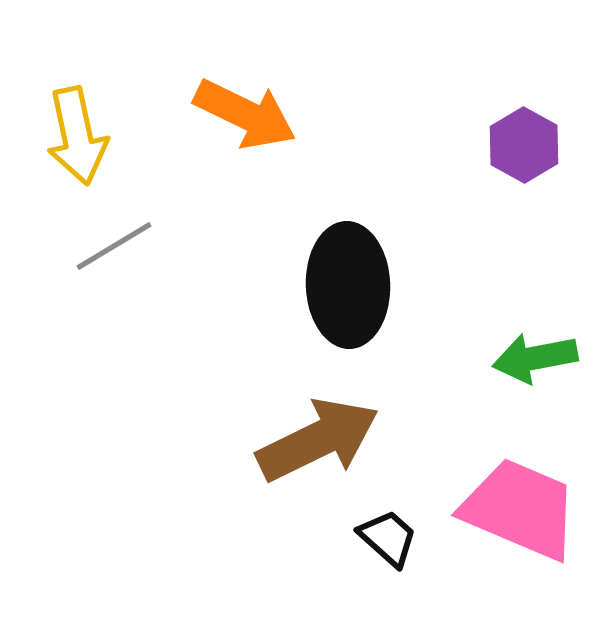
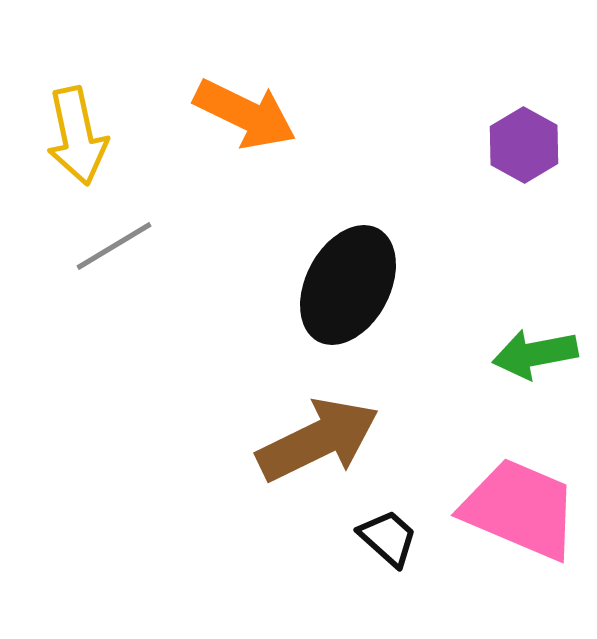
black ellipse: rotated 30 degrees clockwise
green arrow: moved 4 px up
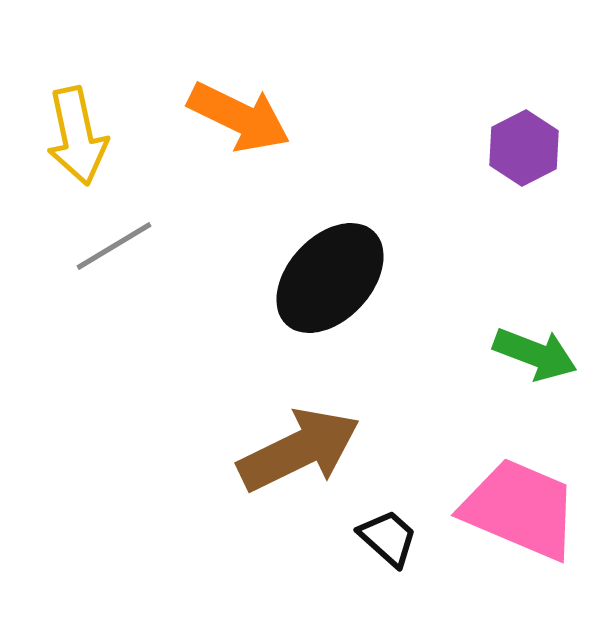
orange arrow: moved 6 px left, 3 px down
purple hexagon: moved 3 px down; rotated 4 degrees clockwise
black ellipse: moved 18 px left, 7 px up; rotated 15 degrees clockwise
green arrow: rotated 148 degrees counterclockwise
brown arrow: moved 19 px left, 10 px down
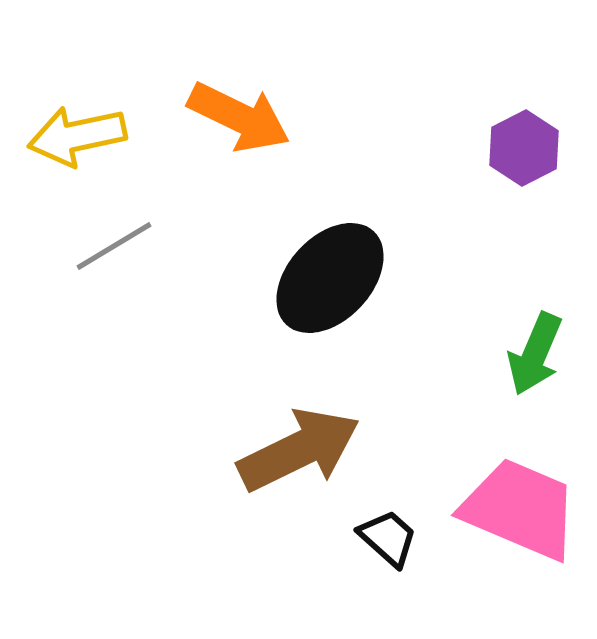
yellow arrow: rotated 90 degrees clockwise
green arrow: rotated 92 degrees clockwise
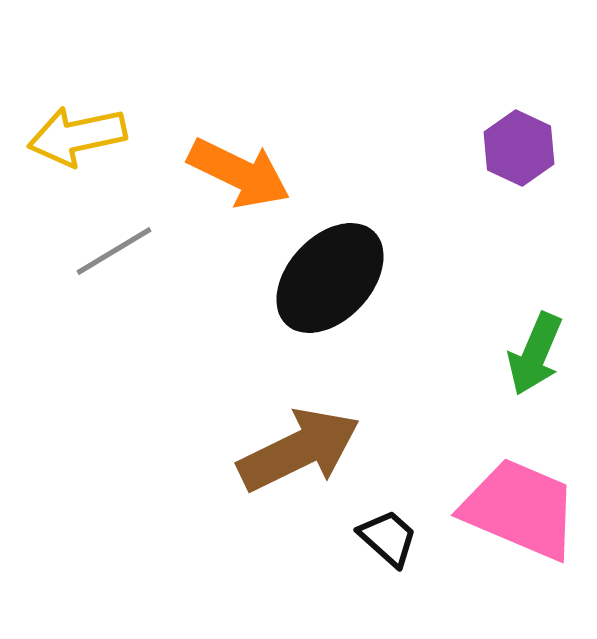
orange arrow: moved 56 px down
purple hexagon: moved 5 px left; rotated 8 degrees counterclockwise
gray line: moved 5 px down
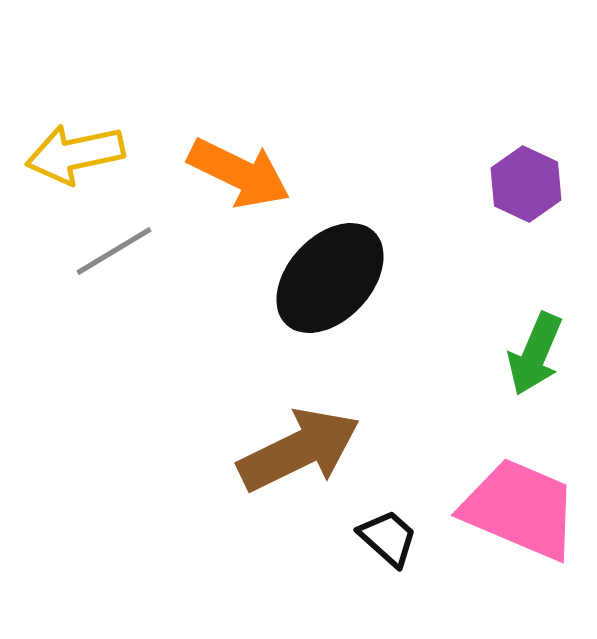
yellow arrow: moved 2 px left, 18 px down
purple hexagon: moved 7 px right, 36 px down
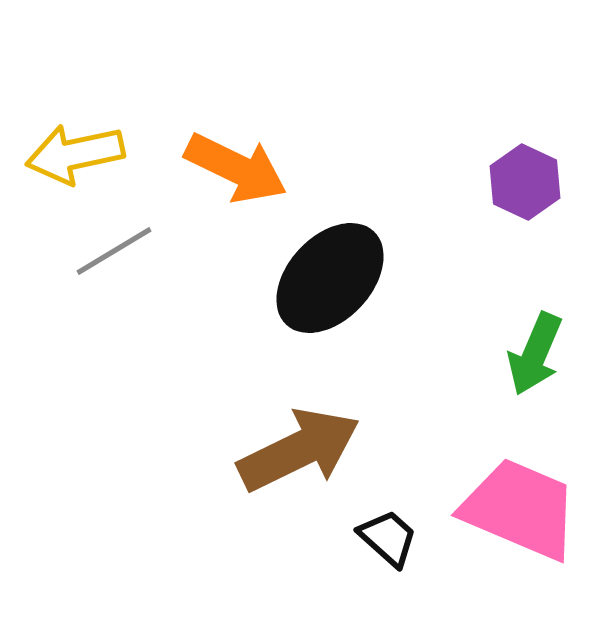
orange arrow: moved 3 px left, 5 px up
purple hexagon: moved 1 px left, 2 px up
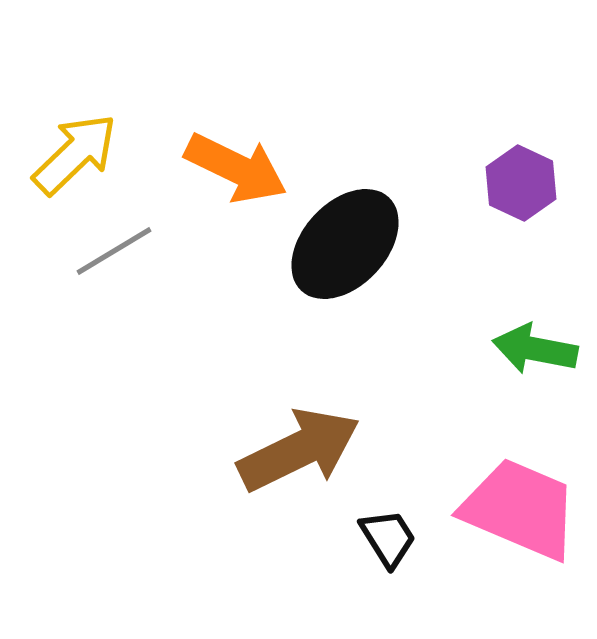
yellow arrow: rotated 148 degrees clockwise
purple hexagon: moved 4 px left, 1 px down
black ellipse: moved 15 px right, 34 px up
green arrow: moved 5 px up; rotated 78 degrees clockwise
black trapezoid: rotated 16 degrees clockwise
